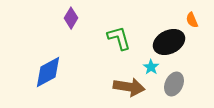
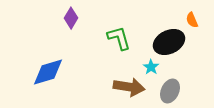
blue diamond: rotated 12 degrees clockwise
gray ellipse: moved 4 px left, 7 px down
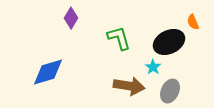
orange semicircle: moved 1 px right, 2 px down
cyan star: moved 2 px right
brown arrow: moved 1 px up
